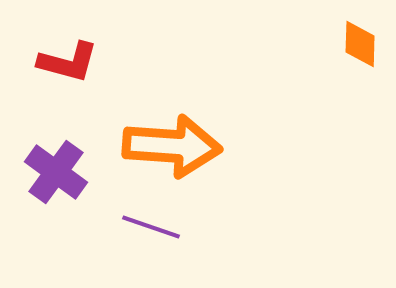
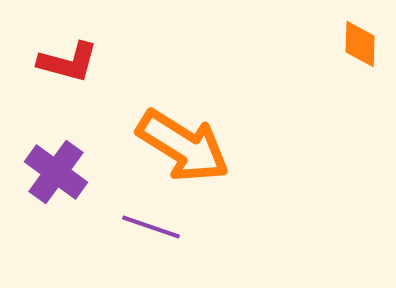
orange arrow: moved 11 px right; rotated 28 degrees clockwise
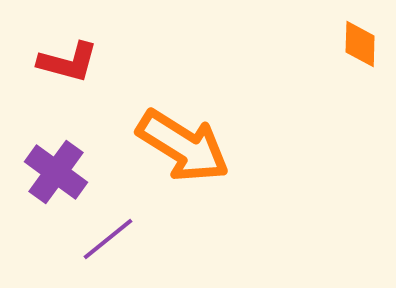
purple line: moved 43 px left, 12 px down; rotated 58 degrees counterclockwise
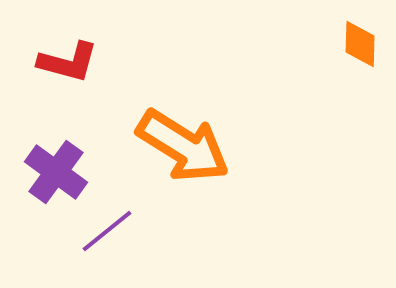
purple line: moved 1 px left, 8 px up
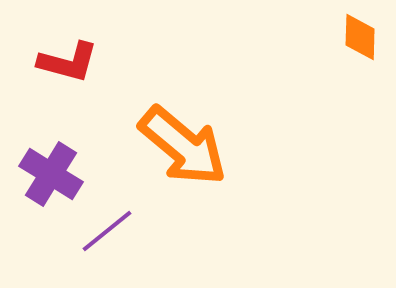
orange diamond: moved 7 px up
orange arrow: rotated 8 degrees clockwise
purple cross: moved 5 px left, 2 px down; rotated 4 degrees counterclockwise
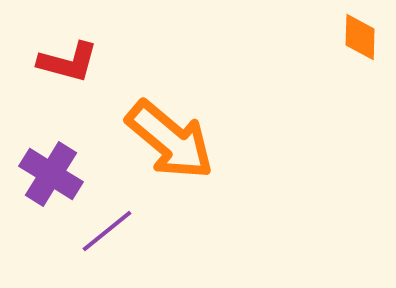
orange arrow: moved 13 px left, 6 px up
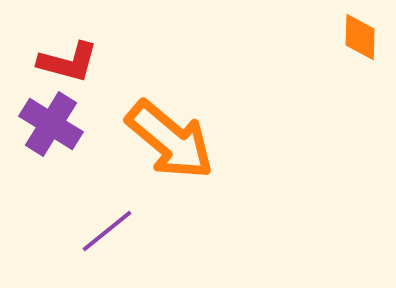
purple cross: moved 50 px up
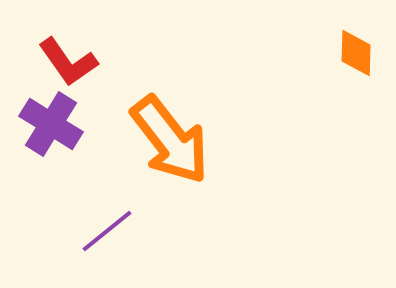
orange diamond: moved 4 px left, 16 px down
red L-shape: rotated 40 degrees clockwise
orange arrow: rotated 12 degrees clockwise
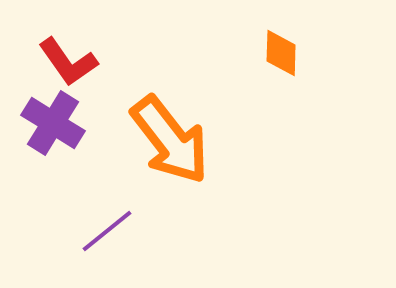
orange diamond: moved 75 px left
purple cross: moved 2 px right, 1 px up
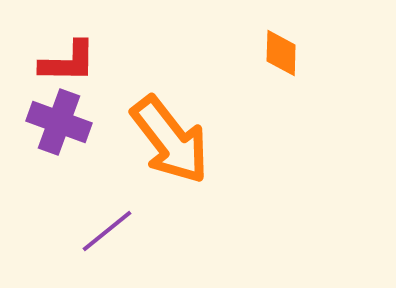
red L-shape: rotated 54 degrees counterclockwise
purple cross: moved 6 px right, 1 px up; rotated 12 degrees counterclockwise
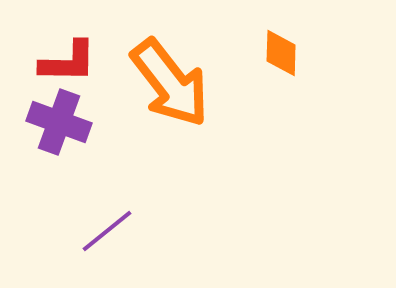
orange arrow: moved 57 px up
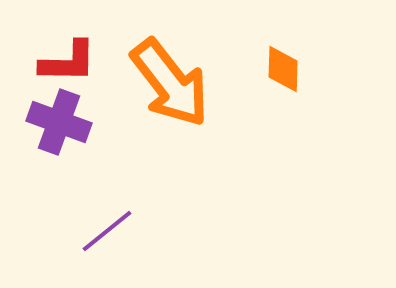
orange diamond: moved 2 px right, 16 px down
